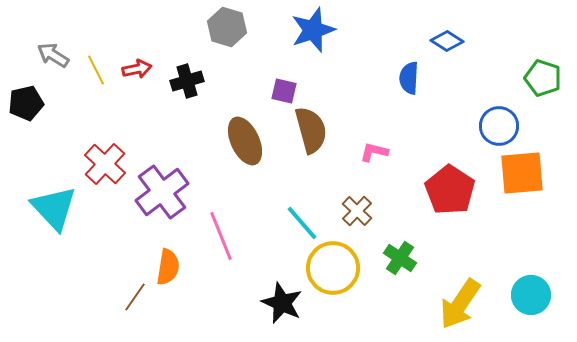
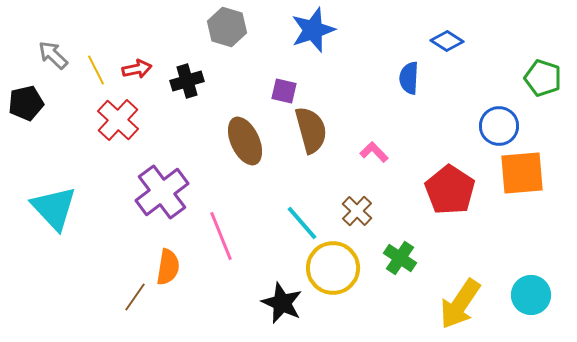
gray arrow: rotated 12 degrees clockwise
pink L-shape: rotated 32 degrees clockwise
red cross: moved 13 px right, 44 px up
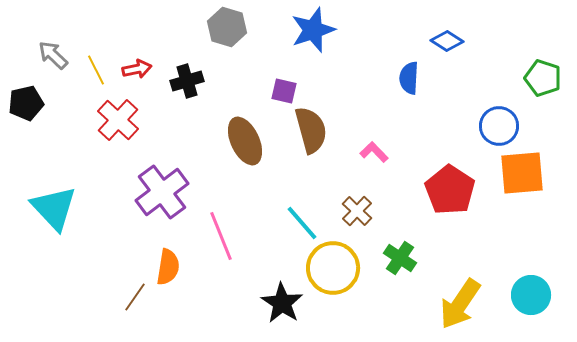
black star: rotated 9 degrees clockwise
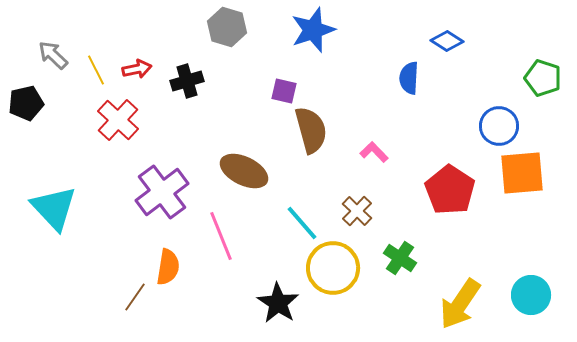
brown ellipse: moved 1 px left, 30 px down; rotated 39 degrees counterclockwise
black star: moved 4 px left
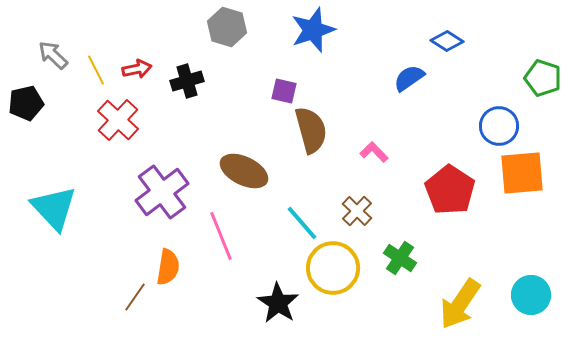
blue semicircle: rotated 52 degrees clockwise
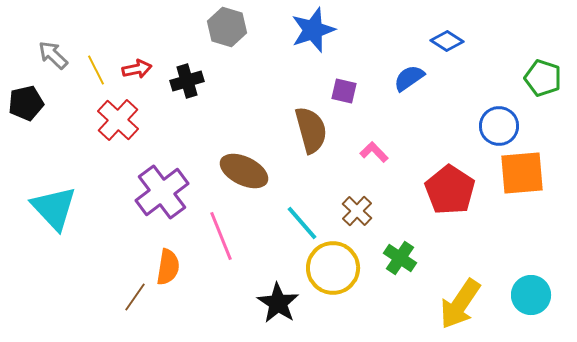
purple square: moved 60 px right
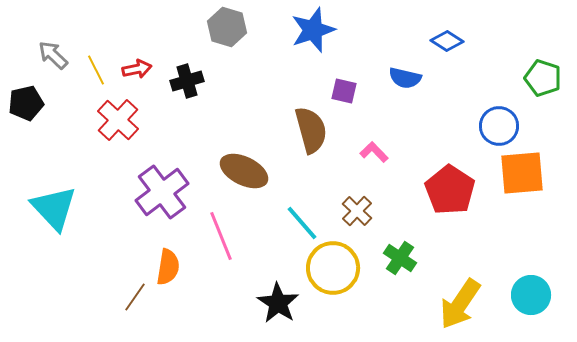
blue semicircle: moved 4 px left; rotated 132 degrees counterclockwise
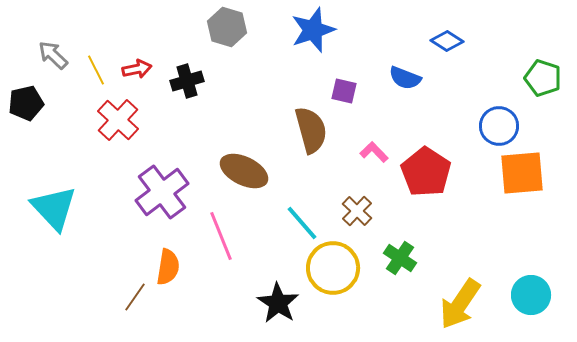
blue semicircle: rotated 8 degrees clockwise
red pentagon: moved 24 px left, 18 px up
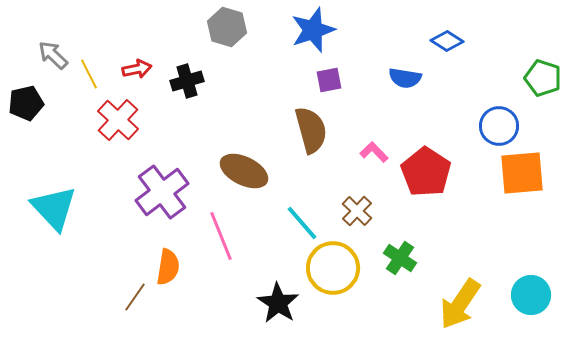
yellow line: moved 7 px left, 4 px down
blue semicircle: rotated 12 degrees counterclockwise
purple square: moved 15 px left, 11 px up; rotated 24 degrees counterclockwise
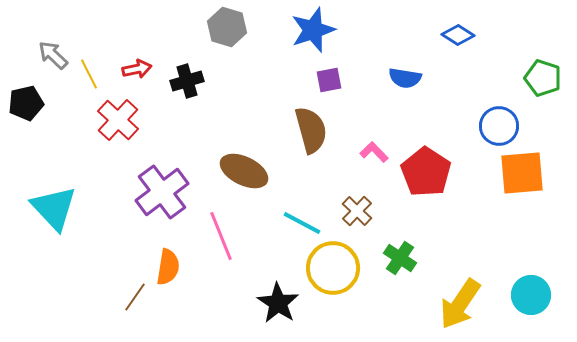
blue diamond: moved 11 px right, 6 px up
cyan line: rotated 21 degrees counterclockwise
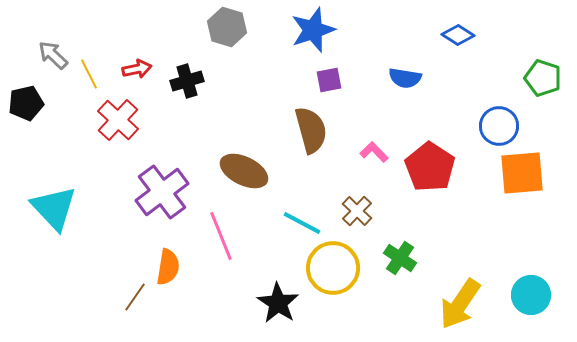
red pentagon: moved 4 px right, 5 px up
